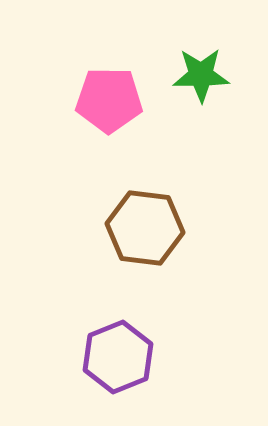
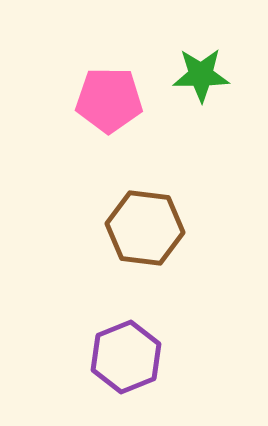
purple hexagon: moved 8 px right
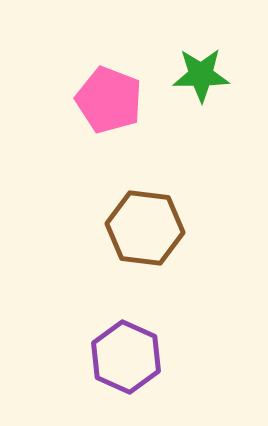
pink pentagon: rotated 20 degrees clockwise
purple hexagon: rotated 14 degrees counterclockwise
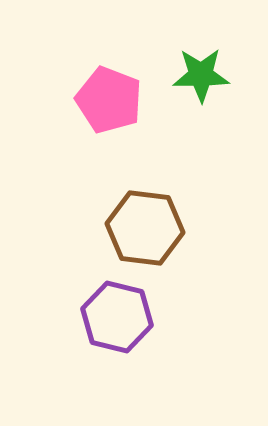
purple hexagon: moved 9 px left, 40 px up; rotated 10 degrees counterclockwise
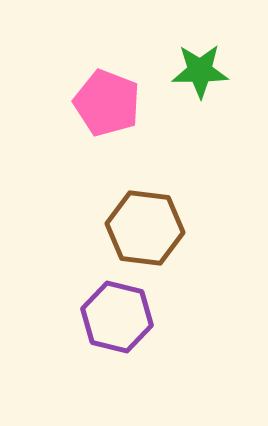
green star: moved 1 px left, 4 px up
pink pentagon: moved 2 px left, 3 px down
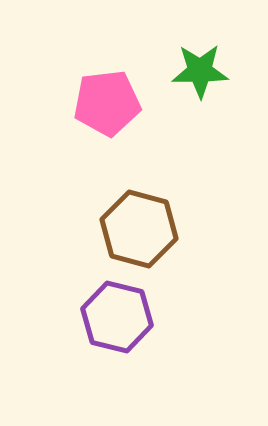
pink pentagon: rotated 28 degrees counterclockwise
brown hexagon: moved 6 px left, 1 px down; rotated 8 degrees clockwise
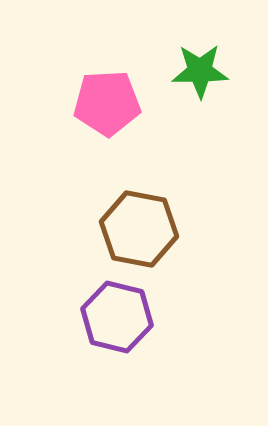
pink pentagon: rotated 4 degrees clockwise
brown hexagon: rotated 4 degrees counterclockwise
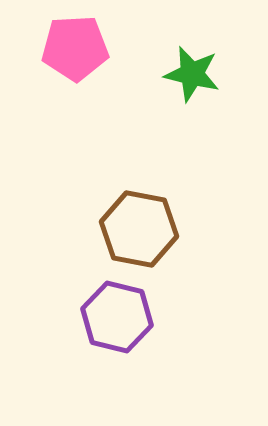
green star: moved 8 px left, 3 px down; rotated 14 degrees clockwise
pink pentagon: moved 32 px left, 55 px up
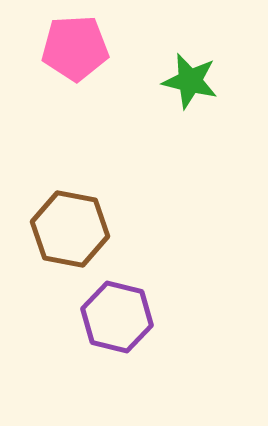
green star: moved 2 px left, 7 px down
brown hexagon: moved 69 px left
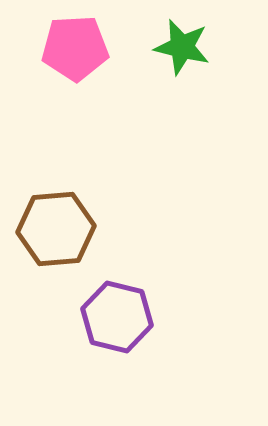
green star: moved 8 px left, 34 px up
brown hexagon: moved 14 px left; rotated 16 degrees counterclockwise
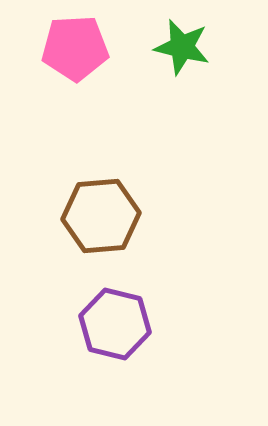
brown hexagon: moved 45 px right, 13 px up
purple hexagon: moved 2 px left, 7 px down
